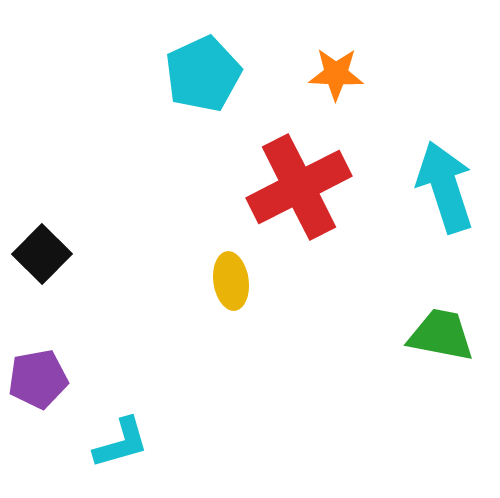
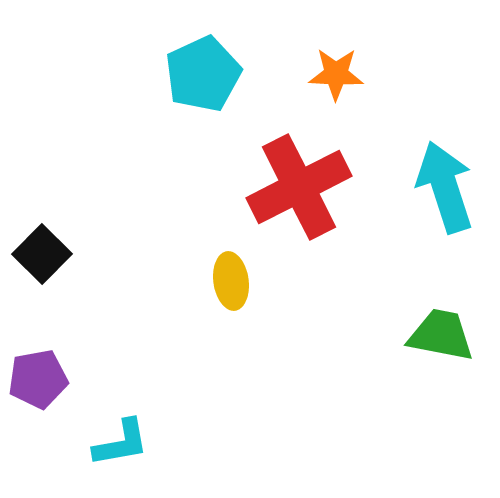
cyan L-shape: rotated 6 degrees clockwise
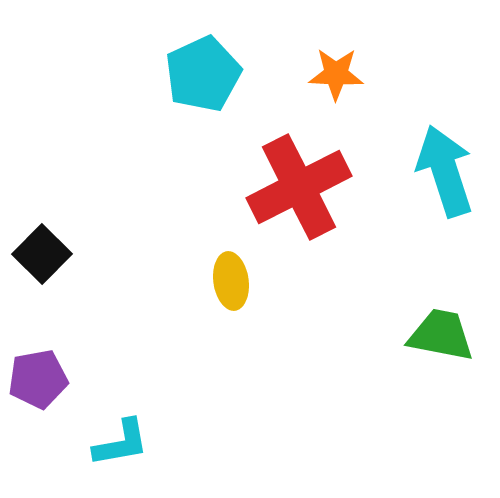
cyan arrow: moved 16 px up
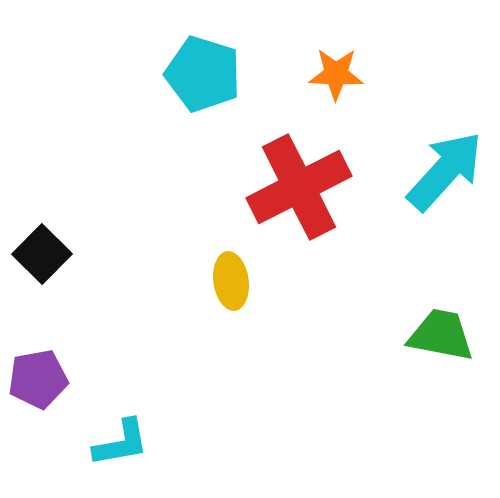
cyan pentagon: rotated 30 degrees counterclockwise
cyan arrow: rotated 60 degrees clockwise
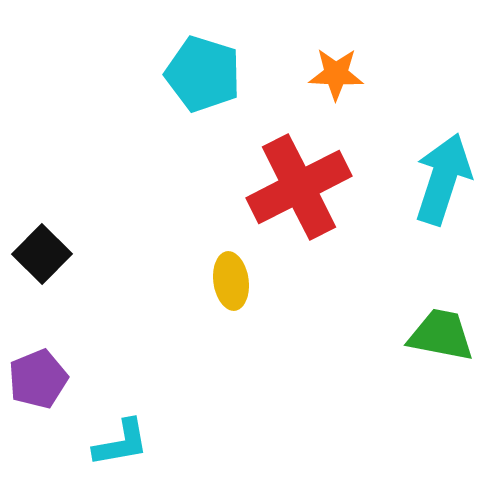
cyan arrow: moved 2 px left, 8 px down; rotated 24 degrees counterclockwise
purple pentagon: rotated 12 degrees counterclockwise
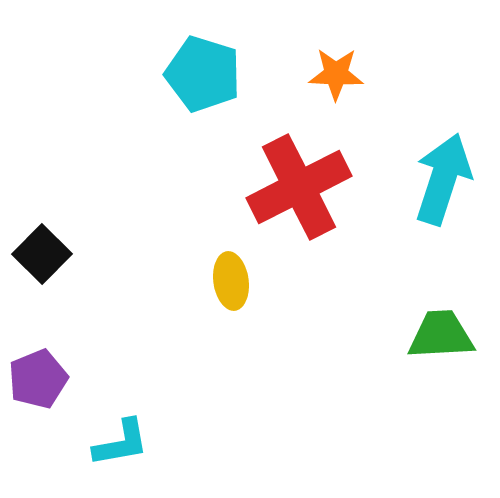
green trapezoid: rotated 14 degrees counterclockwise
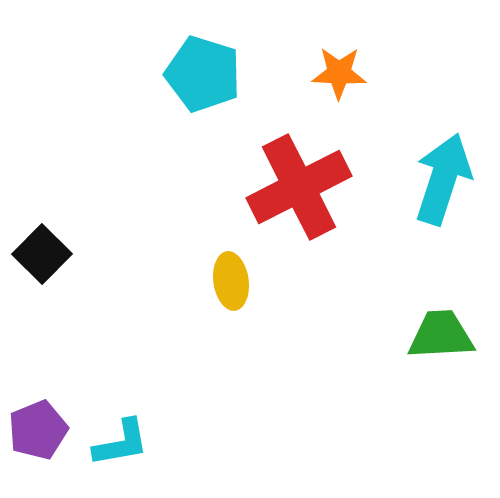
orange star: moved 3 px right, 1 px up
purple pentagon: moved 51 px down
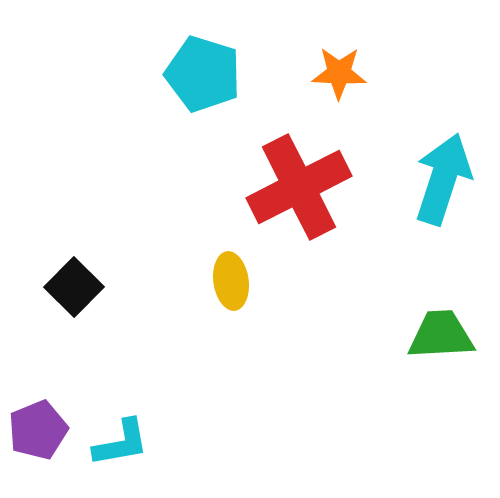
black square: moved 32 px right, 33 px down
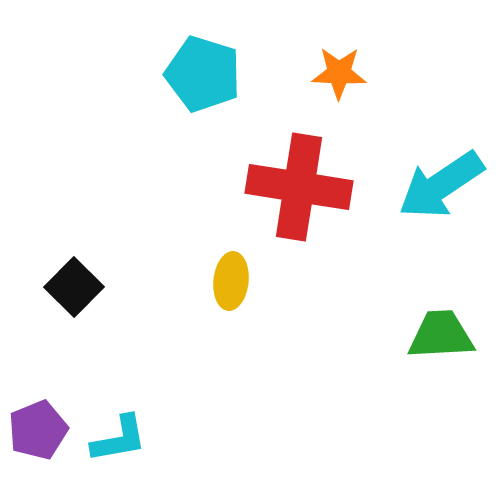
cyan arrow: moved 2 px left, 6 px down; rotated 142 degrees counterclockwise
red cross: rotated 36 degrees clockwise
yellow ellipse: rotated 14 degrees clockwise
cyan L-shape: moved 2 px left, 4 px up
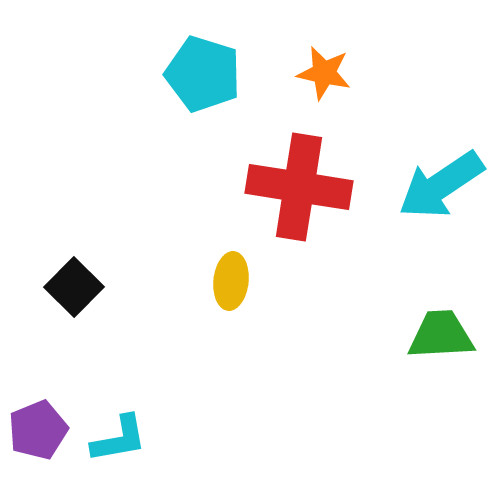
orange star: moved 15 px left; rotated 10 degrees clockwise
